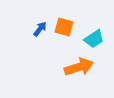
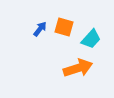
cyan trapezoid: moved 3 px left; rotated 15 degrees counterclockwise
orange arrow: moved 1 px left, 1 px down
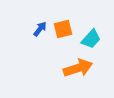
orange square: moved 1 px left, 2 px down; rotated 30 degrees counterclockwise
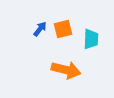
cyan trapezoid: rotated 40 degrees counterclockwise
orange arrow: moved 12 px left, 2 px down; rotated 32 degrees clockwise
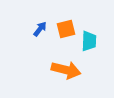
orange square: moved 3 px right
cyan trapezoid: moved 2 px left, 2 px down
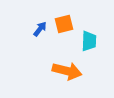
orange square: moved 2 px left, 5 px up
orange arrow: moved 1 px right, 1 px down
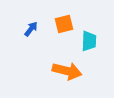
blue arrow: moved 9 px left
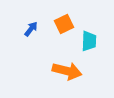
orange square: rotated 12 degrees counterclockwise
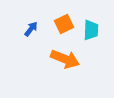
cyan trapezoid: moved 2 px right, 11 px up
orange arrow: moved 2 px left, 12 px up; rotated 8 degrees clockwise
